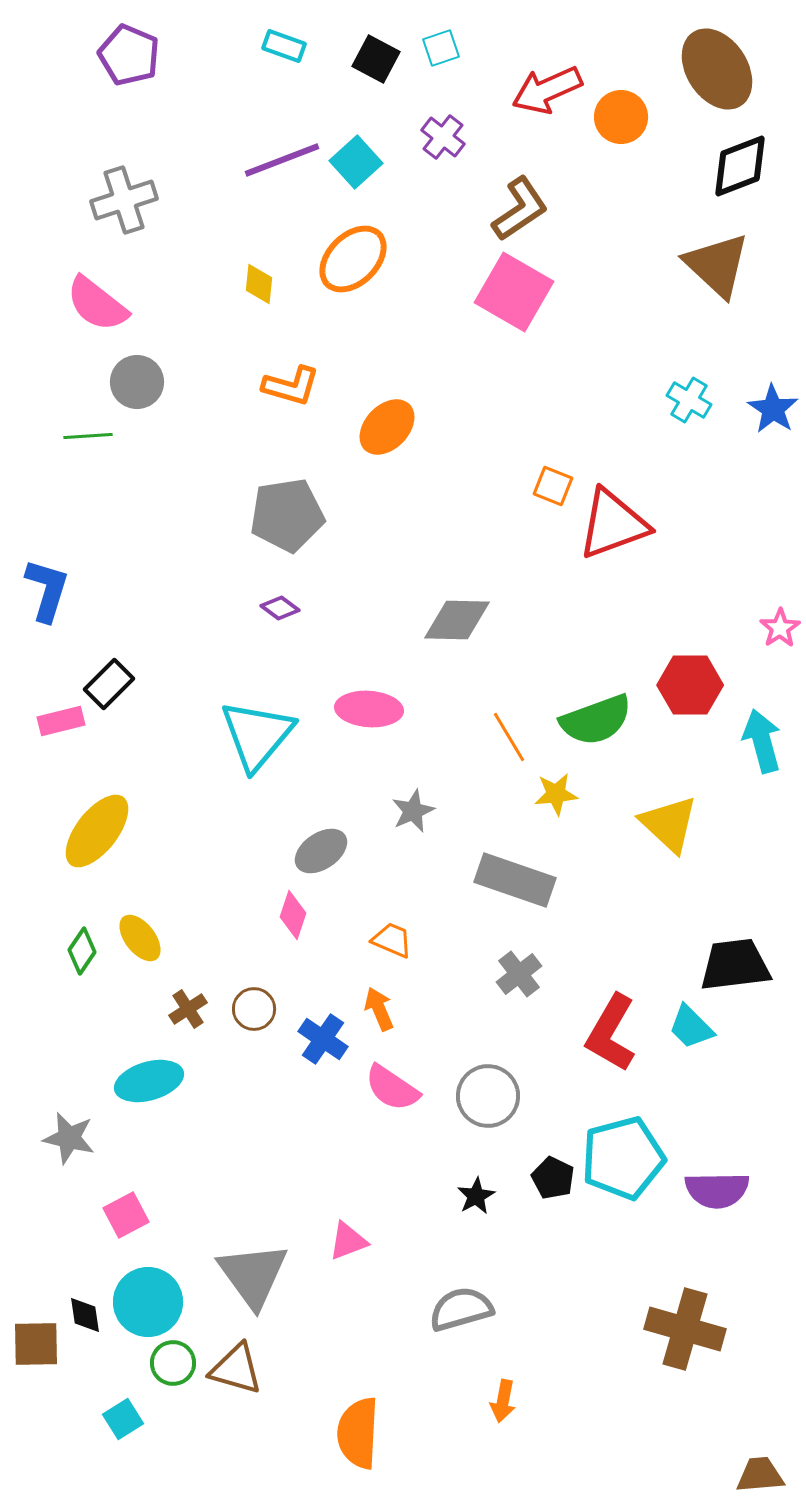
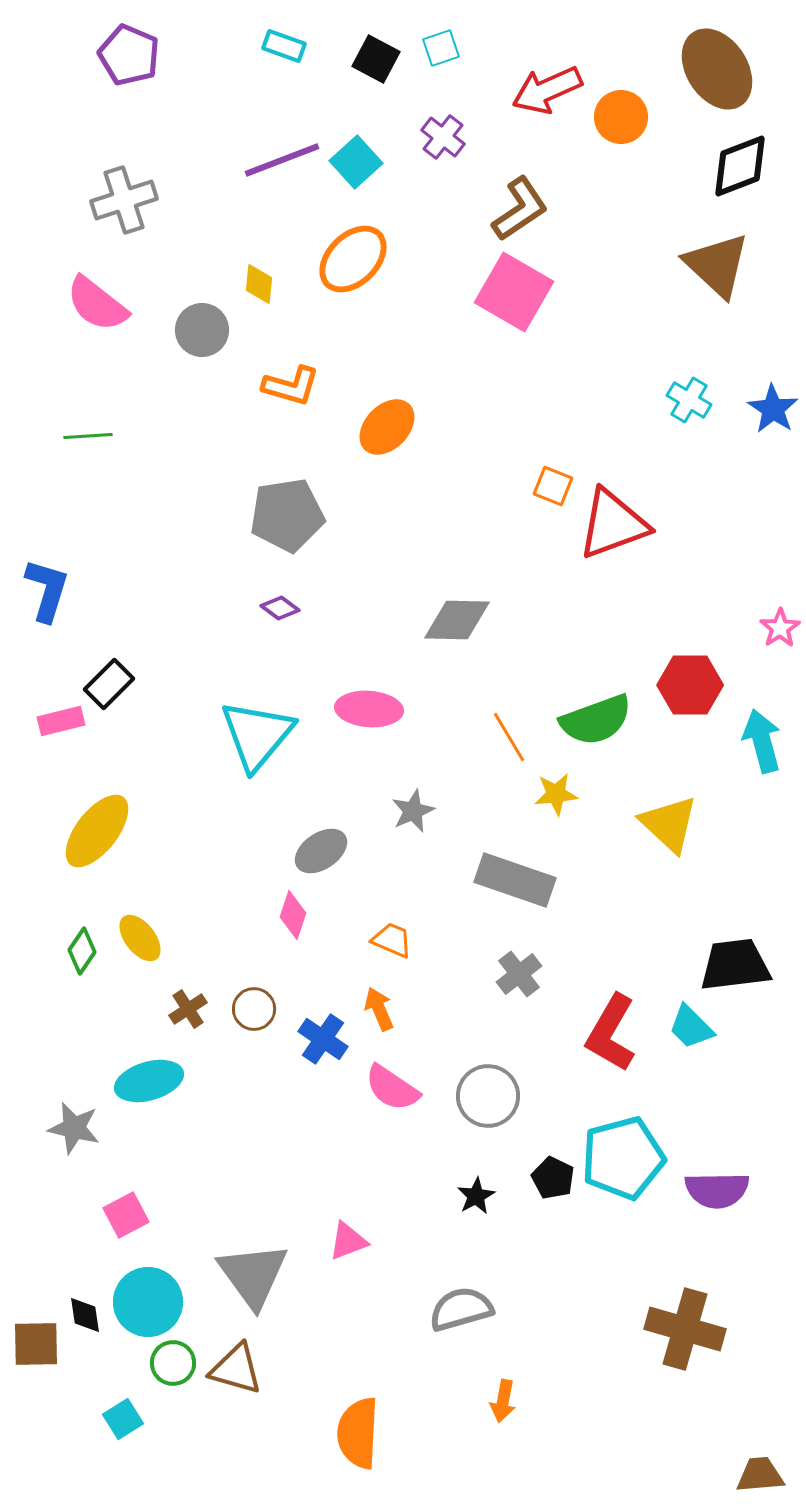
gray circle at (137, 382): moved 65 px right, 52 px up
gray star at (69, 1138): moved 5 px right, 10 px up
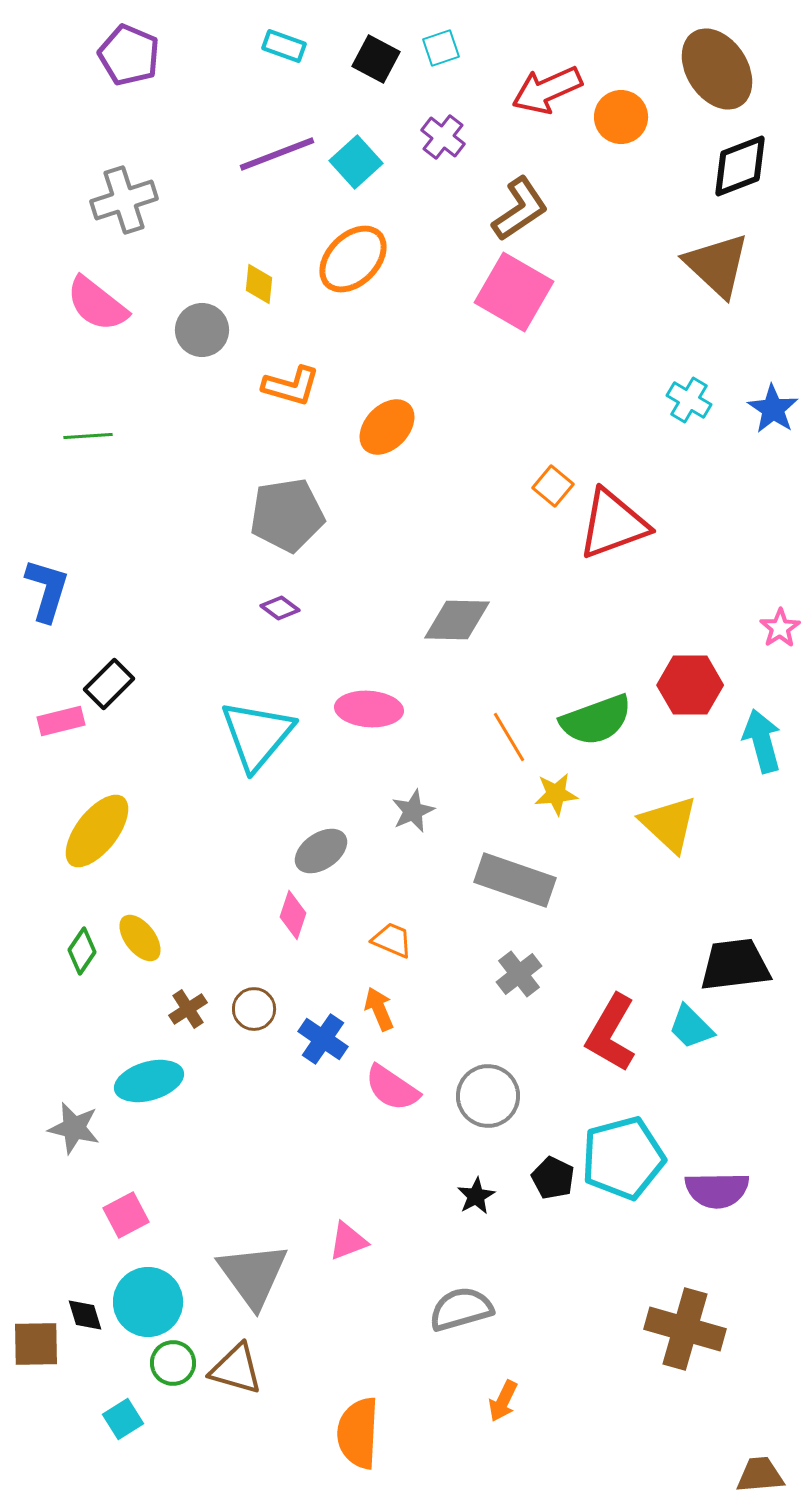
purple line at (282, 160): moved 5 px left, 6 px up
orange square at (553, 486): rotated 18 degrees clockwise
black diamond at (85, 1315): rotated 9 degrees counterclockwise
orange arrow at (503, 1401): rotated 15 degrees clockwise
